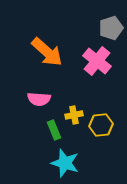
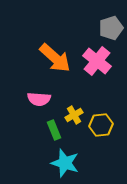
orange arrow: moved 8 px right, 6 px down
yellow cross: rotated 18 degrees counterclockwise
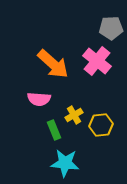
gray pentagon: rotated 15 degrees clockwise
orange arrow: moved 2 px left, 6 px down
cyan star: rotated 12 degrees counterclockwise
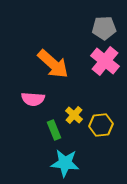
gray pentagon: moved 7 px left
pink cross: moved 8 px right
pink semicircle: moved 6 px left
yellow cross: rotated 18 degrees counterclockwise
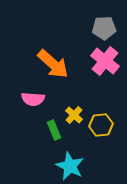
cyan star: moved 5 px right, 3 px down; rotated 20 degrees clockwise
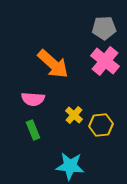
green rectangle: moved 21 px left
cyan star: rotated 20 degrees counterclockwise
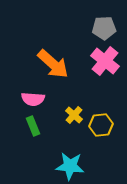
green rectangle: moved 4 px up
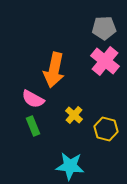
orange arrow: moved 1 px right, 6 px down; rotated 60 degrees clockwise
pink semicircle: rotated 25 degrees clockwise
yellow hexagon: moved 5 px right, 4 px down; rotated 20 degrees clockwise
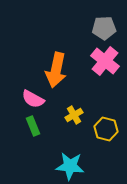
orange arrow: moved 2 px right
yellow cross: rotated 18 degrees clockwise
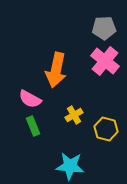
pink semicircle: moved 3 px left
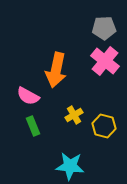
pink semicircle: moved 2 px left, 3 px up
yellow hexagon: moved 2 px left, 3 px up
